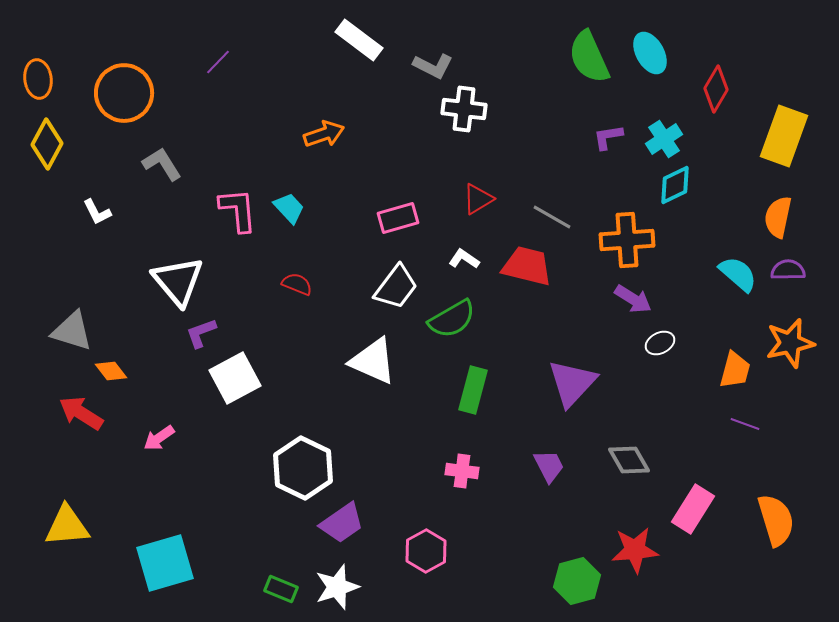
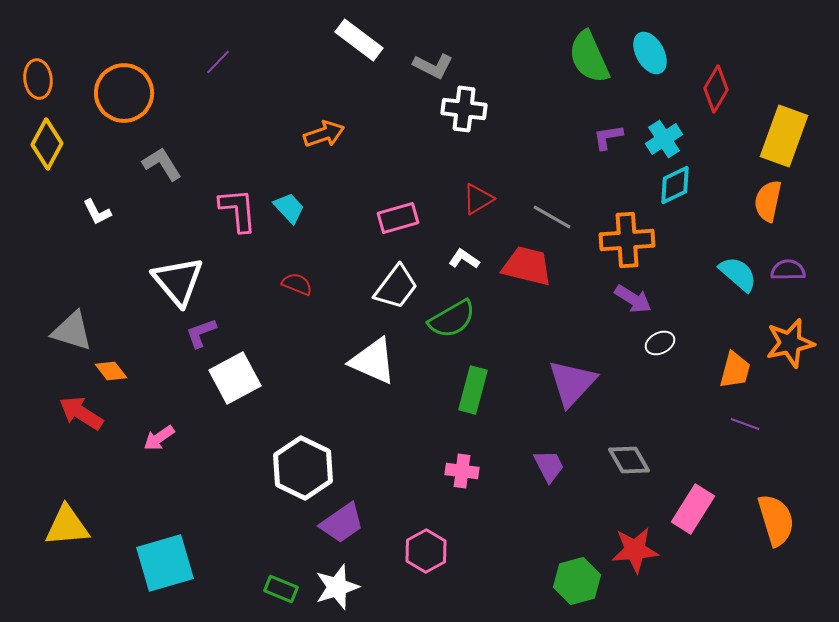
orange semicircle at (778, 217): moved 10 px left, 16 px up
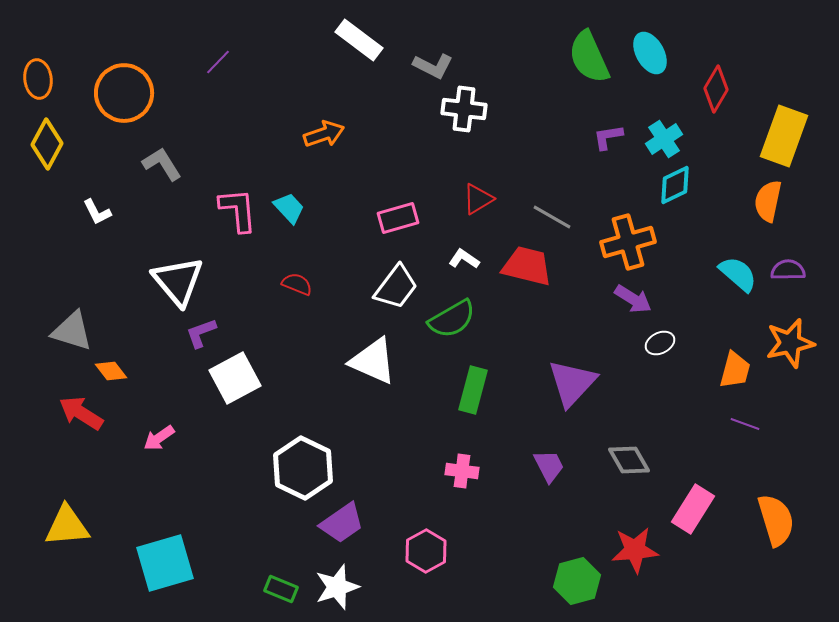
orange cross at (627, 240): moved 1 px right, 2 px down; rotated 12 degrees counterclockwise
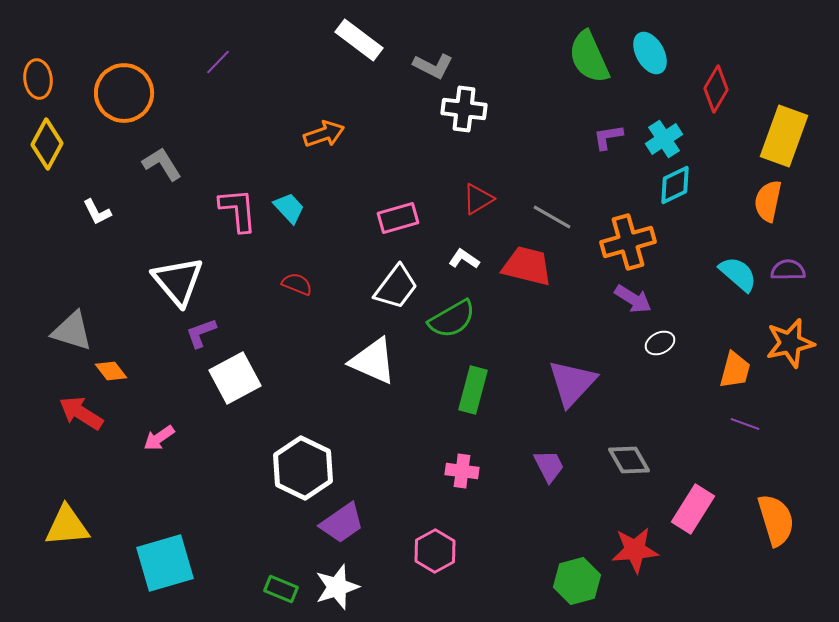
pink hexagon at (426, 551): moved 9 px right
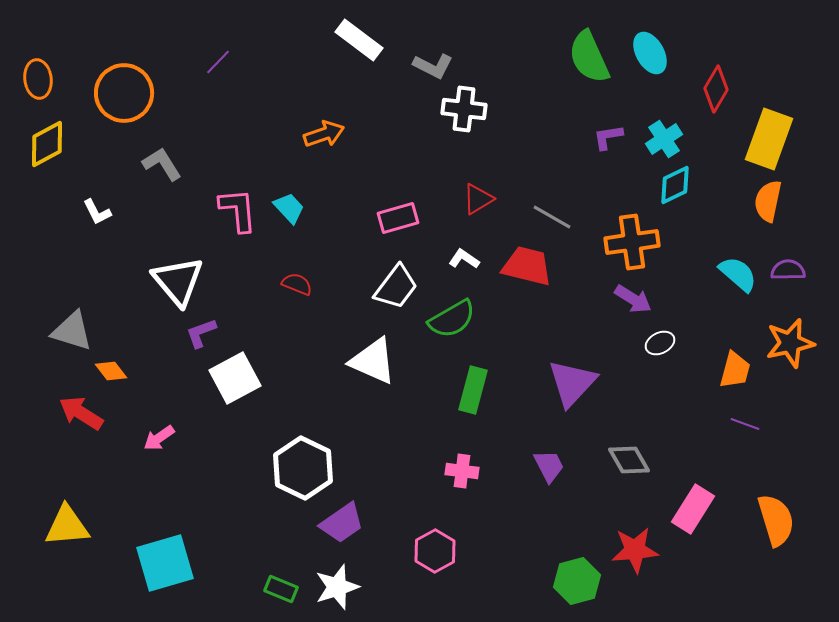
yellow rectangle at (784, 136): moved 15 px left, 3 px down
yellow diamond at (47, 144): rotated 33 degrees clockwise
orange cross at (628, 242): moved 4 px right; rotated 8 degrees clockwise
